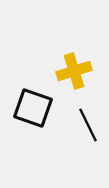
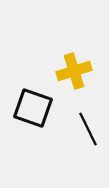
black line: moved 4 px down
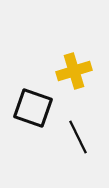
black line: moved 10 px left, 8 px down
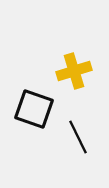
black square: moved 1 px right, 1 px down
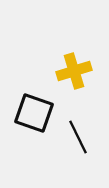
black square: moved 4 px down
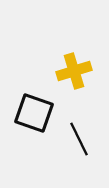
black line: moved 1 px right, 2 px down
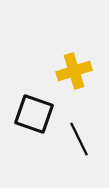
black square: moved 1 px down
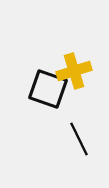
black square: moved 14 px right, 25 px up
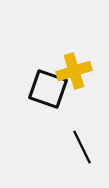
black line: moved 3 px right, 8 px down
